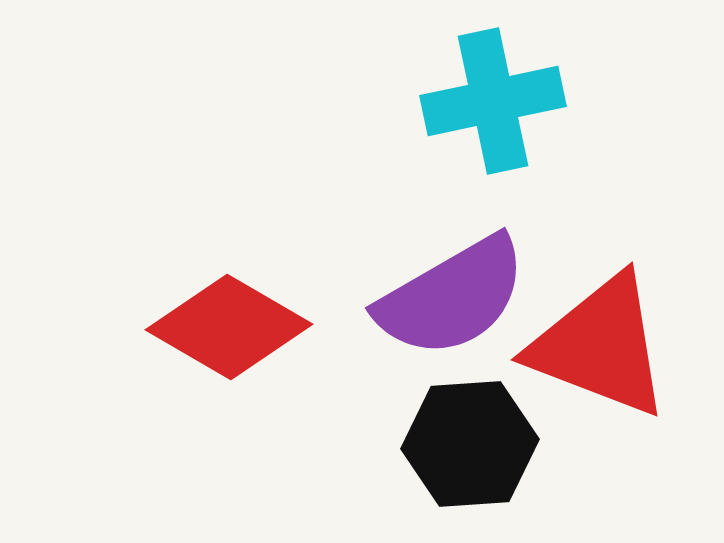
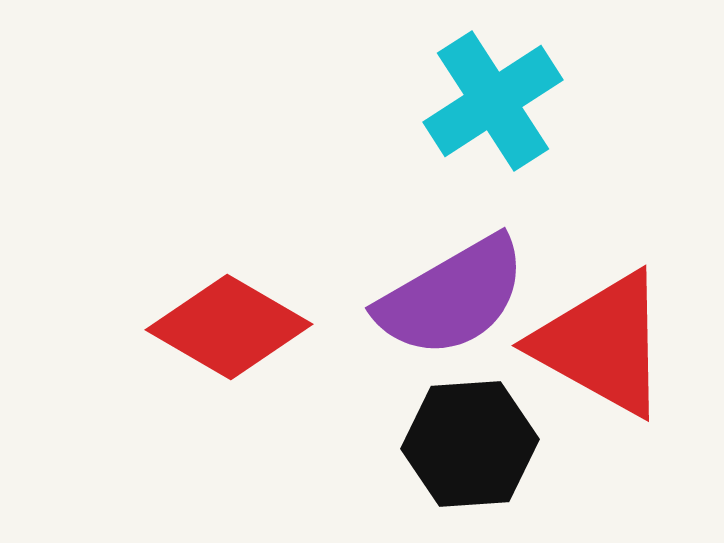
cyan cross: rotated 21 degrees counterclockwise
red triangle: moved 2 px right, 2 px up; rotated 8 degrees clockwise
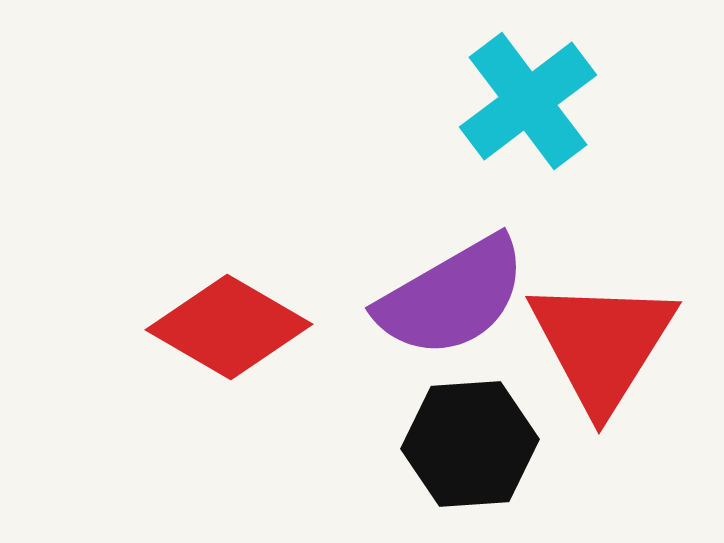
cyan cross: moved 35 px right; rotated 4 degrees counterclockwise
red triangle: rotated 33 degrees clockwise
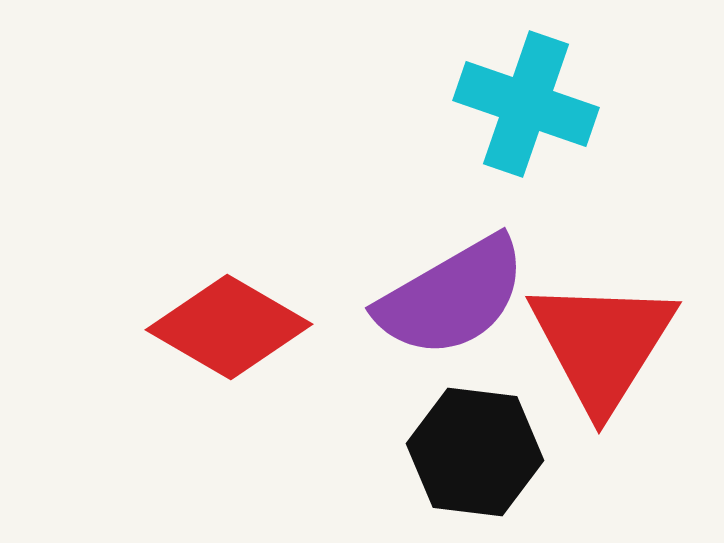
cyan cross: moved 2 px left, 3 px down; rotated 34 degrees counterclockwise
black hexagon: moved 5 px right, 8 px down; rotated 11 degrees clockwise
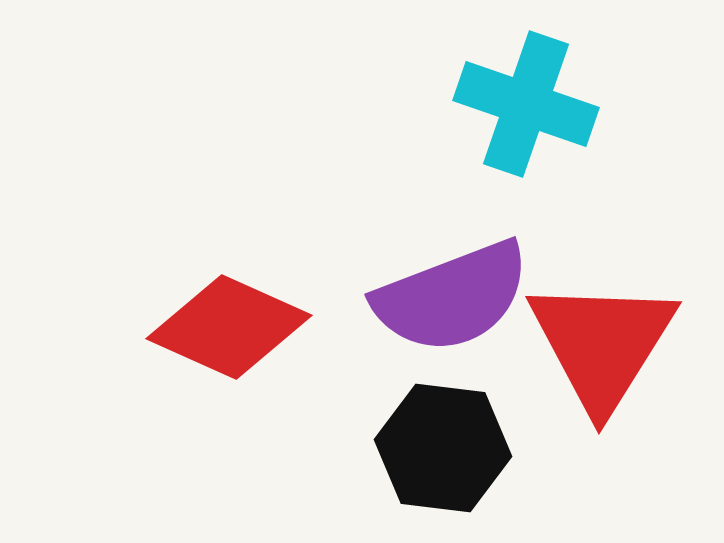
purple semicircle: rotated 9 degrees clockwise
red diamond: rotated 6 degrees counterclockwise
black hexagon: moved 32 px left, 4 px up
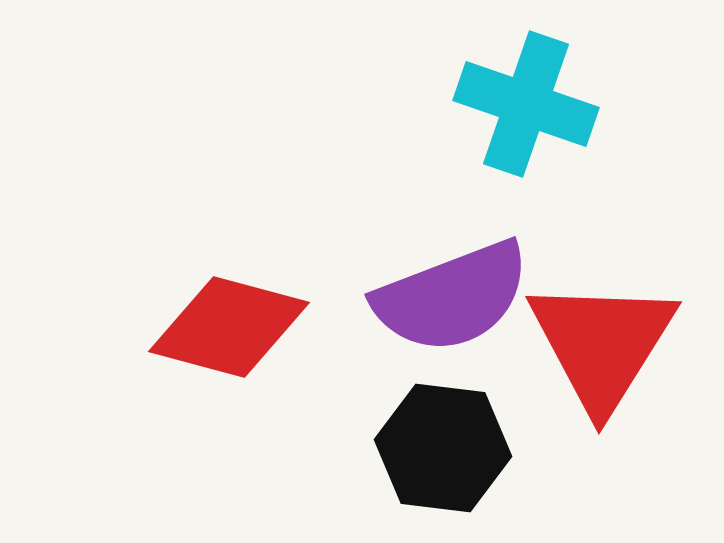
red diamond: rotated 9 degrees counterclockwise
